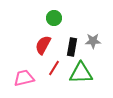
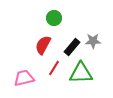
black rectangle: rotated 30 degrees clockwise
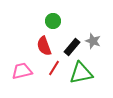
green circle: moved 1 px left, 3 px down
gray star: rotated 21 degrees clockwise
red semicircle: moved 1 px right, 1 px down; rotated 48 degrees counterclockwise
green triangle: rotated 10 degrees counterclockwise
pink trapezoid: moved 2 px left, 7 px up
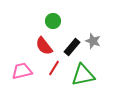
red semicircle: rotated 18 degrees counterclockwise
green triangle: moved 2 px right, 2 px down
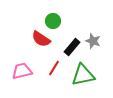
red semicircle: moved 3 px left, 7 px up; rotated 18 degrees counterclockwise
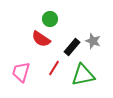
green circle: moved 3 px left, 2 px up
pink trapezoid: moved 1 px left, 1 px down; rotated 60 degrees counterclockwise
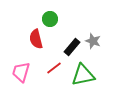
red semicircle: moved 5 px left; rotated 42 degrees clockwise
red line: rotated 21 degrees clockwise
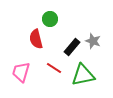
red line: rotated 70 degrees clockwise
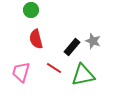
green circle: moved 19 px left, 9 px up
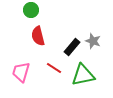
red semicircle: moved 2 px right, 3 px up
